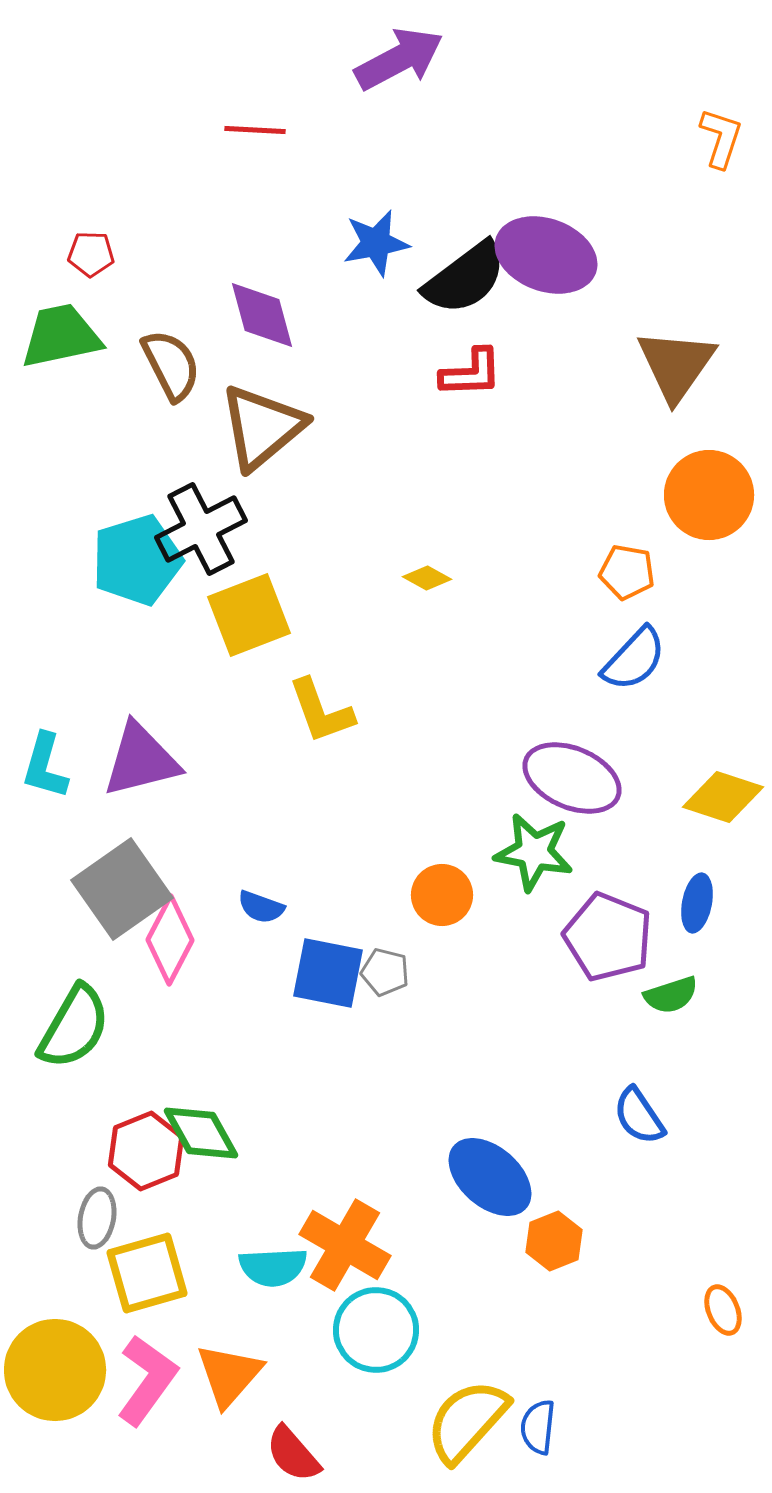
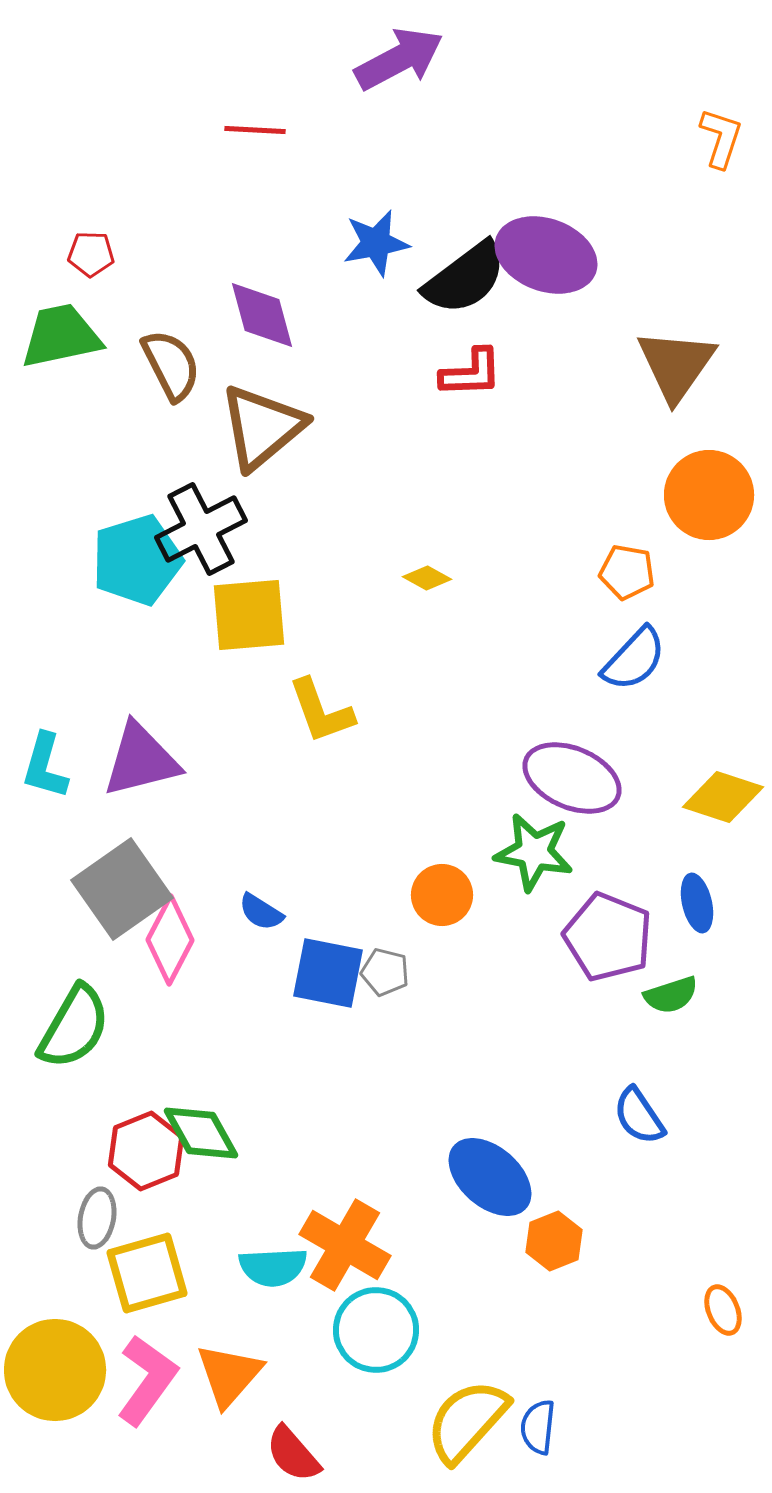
yellow square at (249, 615): rotated 16 degrees clockwise
blue ellipse at (697, 903): rotated 24 degrees counterclockwise
blue semicircle at (261, 907): moved 5 px down; rotated 12 degrees clockwise
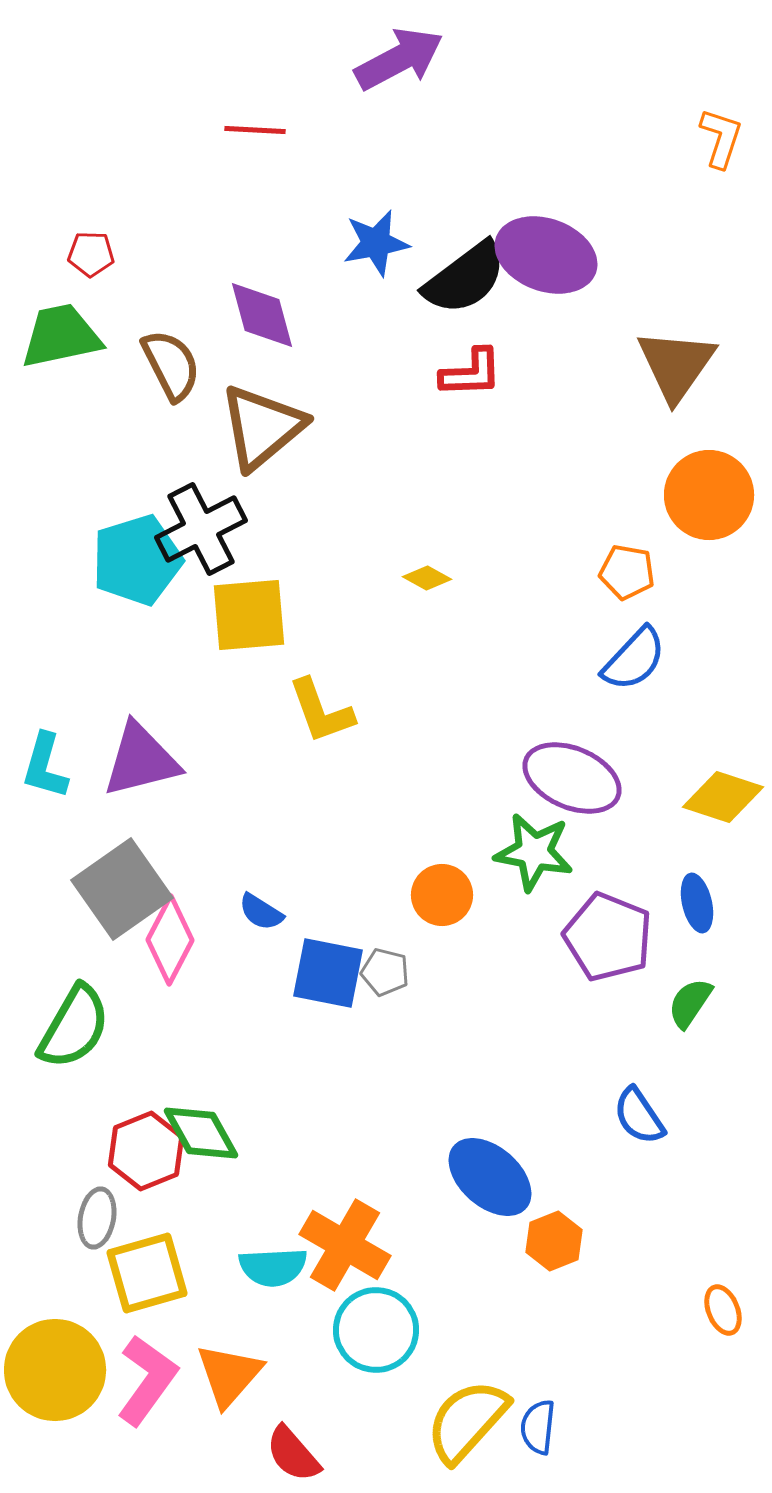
green semicircle at (671, 995): moved 19 px right, 8 px down; rotated 142 degrees clockwise
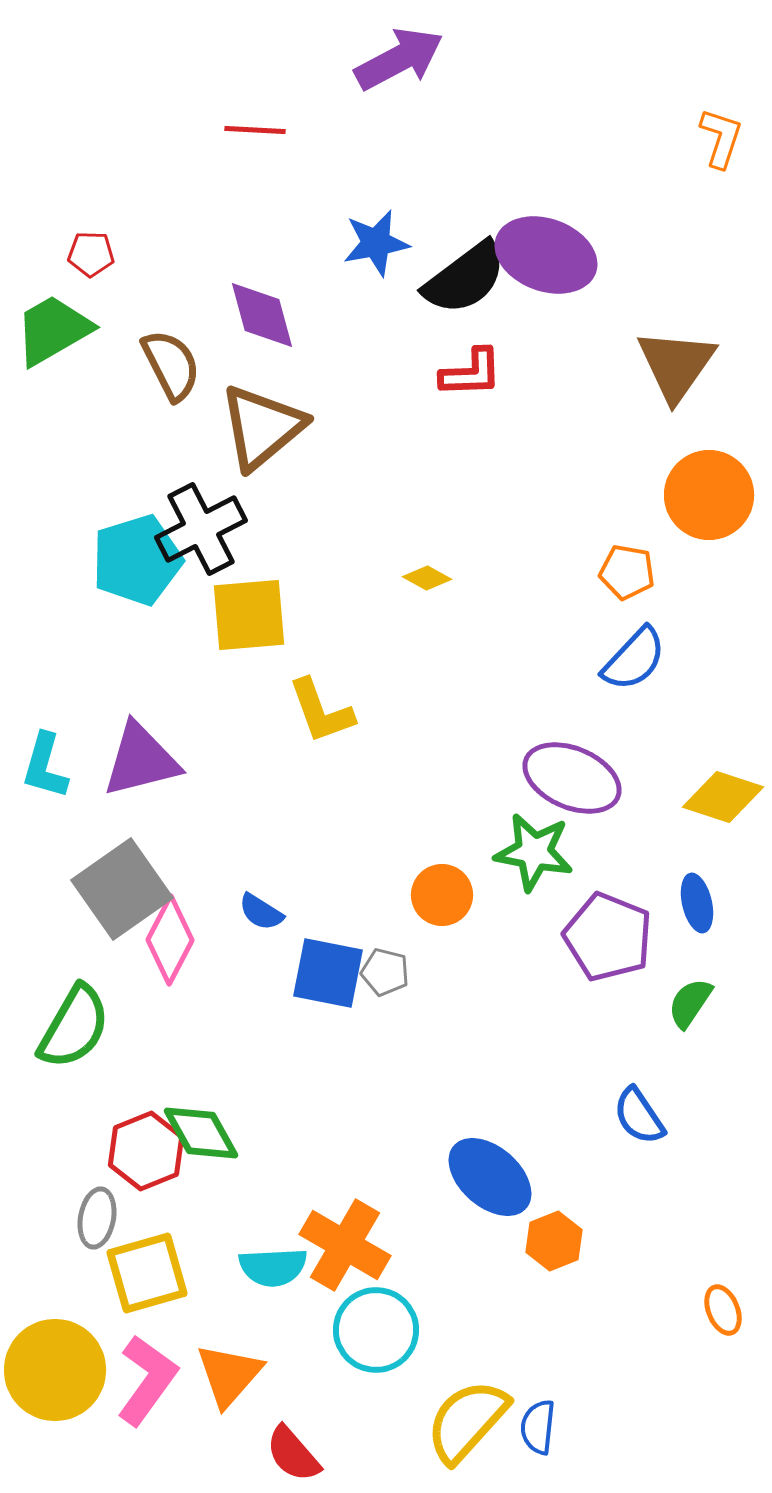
green trapezoid at (61, 336): moved 8 px left, 6 px up; rotated 18 degrees counterclockwise
